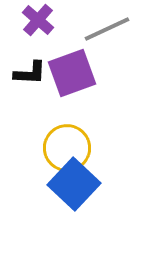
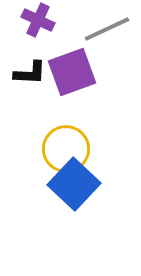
purple cross: rotated 16 degrees counterclockwise
purple square: moved 1 px up
yellow circle: moved 1 px left, 1 px down
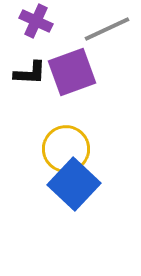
purple cross: moved 2 px left, 1 px down
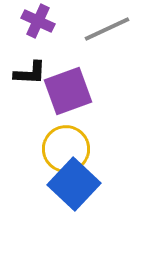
purple cross: moved 2 px right
purple square: moved 4 px left, 19 px down
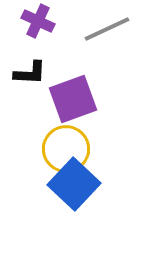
purple square: moved 5 px right, 8 px down
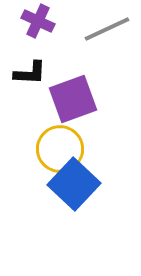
yellow circle: moved 6 px left
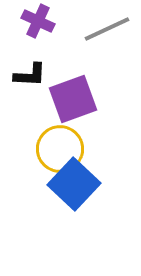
black L-shape: moved 2 px down
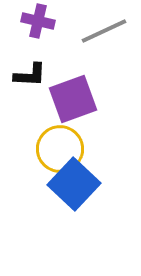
purple cross: rotated 12 degrees counterclockwise
gray line: moved 3 px left, 2 px down
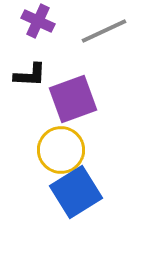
purple cross: rotated 12 degrees clockwise
yellow circle: moved 1 px right, 1 px down
blue square: moved 2 px right, 8 px down; rotated 15 degrees clockwise
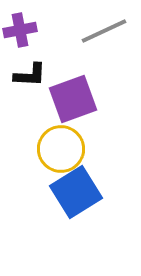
purple cross: moved 18 px left, 9 px down; rotated 36 degrees counterclockwise
yellow circle: moved 1 px up
